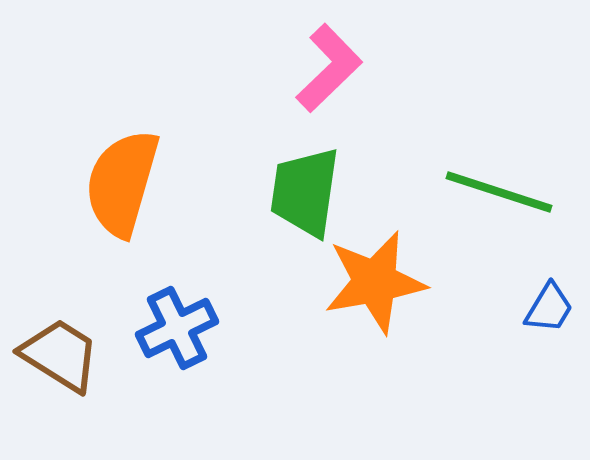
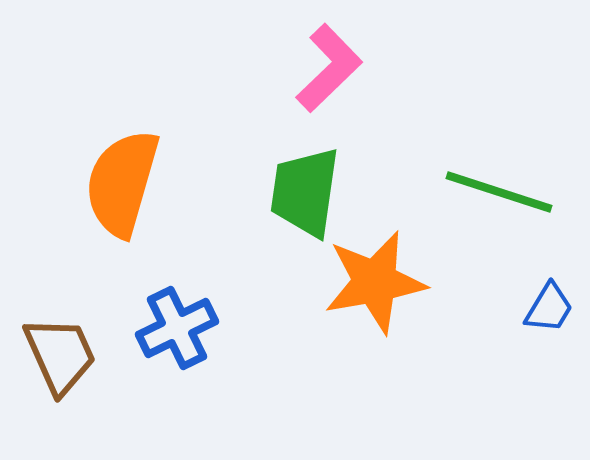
brown trapezoid: rotated 34 degrees clockwise
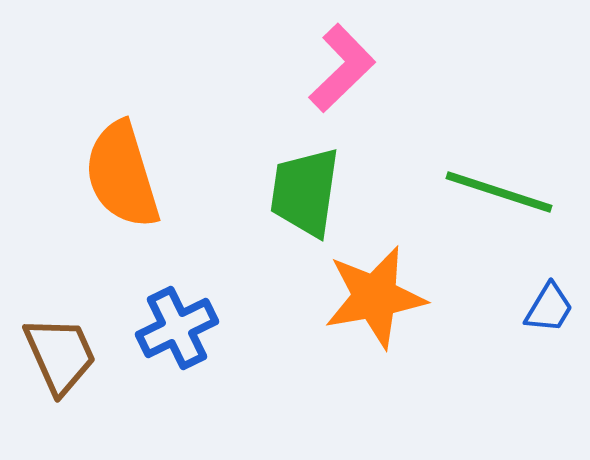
pink L-shape: moved 13 px right
orange semicircle: moved 8 px up; rotated 33 degrees counterclockwise
orange star: moved 15 px down
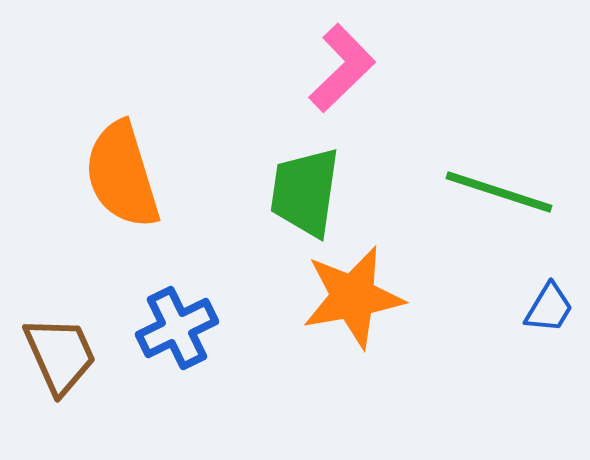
orange star: moved 22 px left
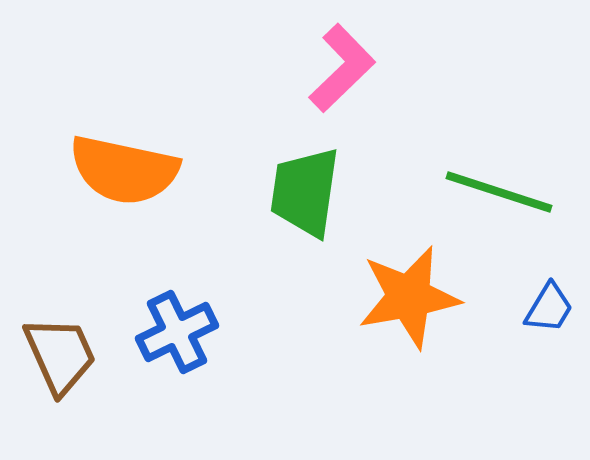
orange semicircle: moved 2 px right, 5 px up; rotated 61 degrees counterclockwise
orange star: moved 56 px right
blue cross: moved 4 px down
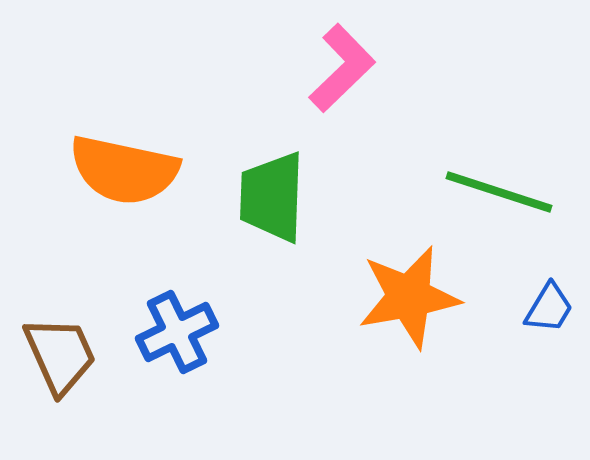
green trapezoid: moved 33 px left, 5 px down; rotated 6 degrees counterclockwise
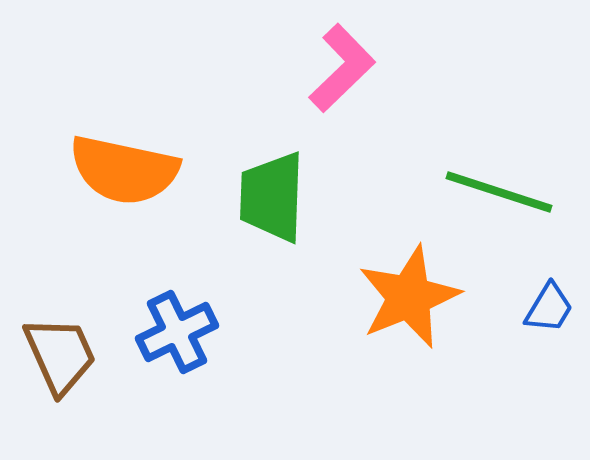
orange star: rotated 12 degrees counterclockwise
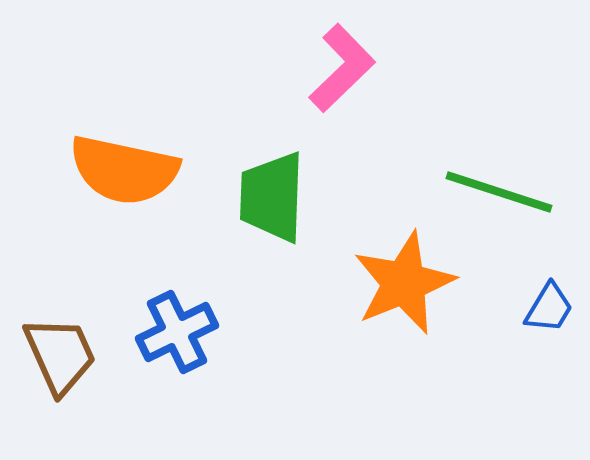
orange star: moved 5 px left, 14 px up
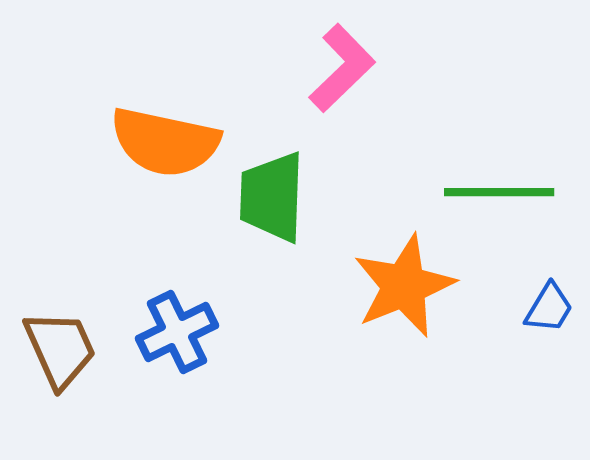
orange semicircle: moved 41 px right, 28 px up
green line: rotated 18 degrees counterclockwise
orange star: moved 3 px down
brown trapezoid: moved 6 px up
